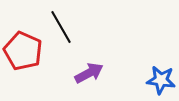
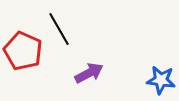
black line: moved 2 px left, 2 px down
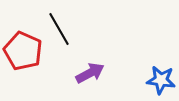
purple arrow: moved 1 px right
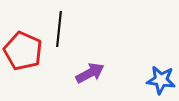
black line: rotated 36 degrees clockwise
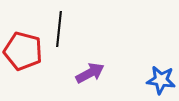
red pentagon: rotated 9 degrees counterclockwise
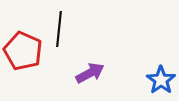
red pentagon: rotated 9 degrees clockwise
blue star: rotated 28 degrees clockwise
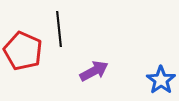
black line: rotated 12 degrees counterclockwise
purple arrow: moved 4 px right, 2 px up
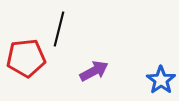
black line: rotated 20 degrees clockwise
red pentagon: moved 3 px right, 7 px down; rotated 30 degrees counterclockwise
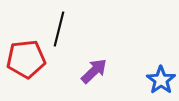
red pentagon: moved 1 px down
purple arrow: rotated 16 degrees counterclockwise
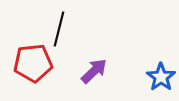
red pentagon: moved 7 px right, 4 px down
blue star: moved 3 px up
